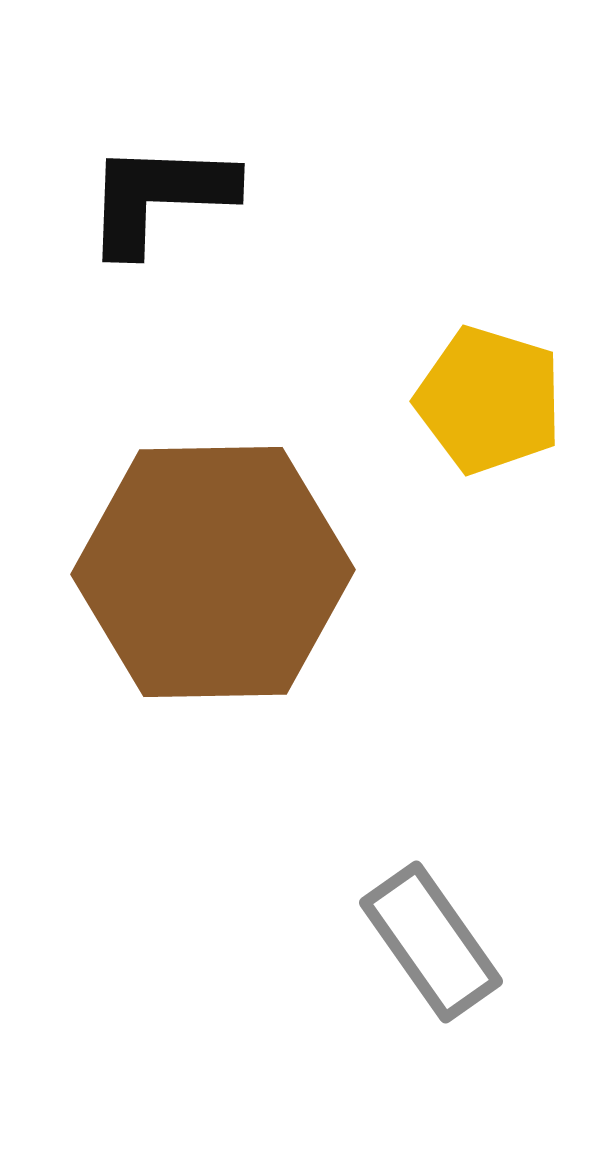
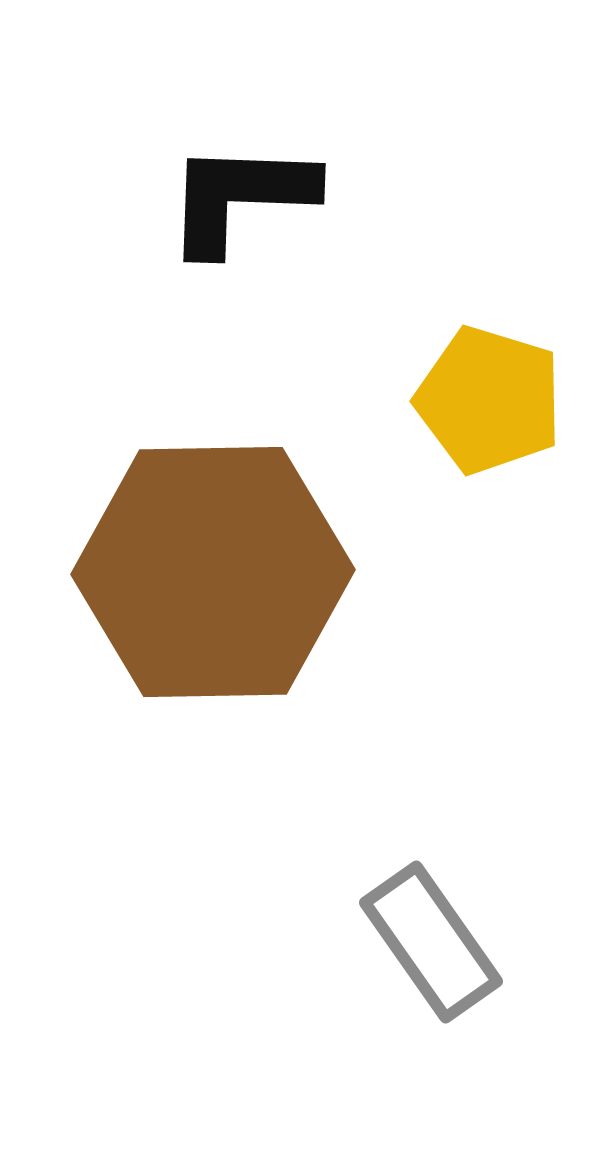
black L-shape: moved 81 px right
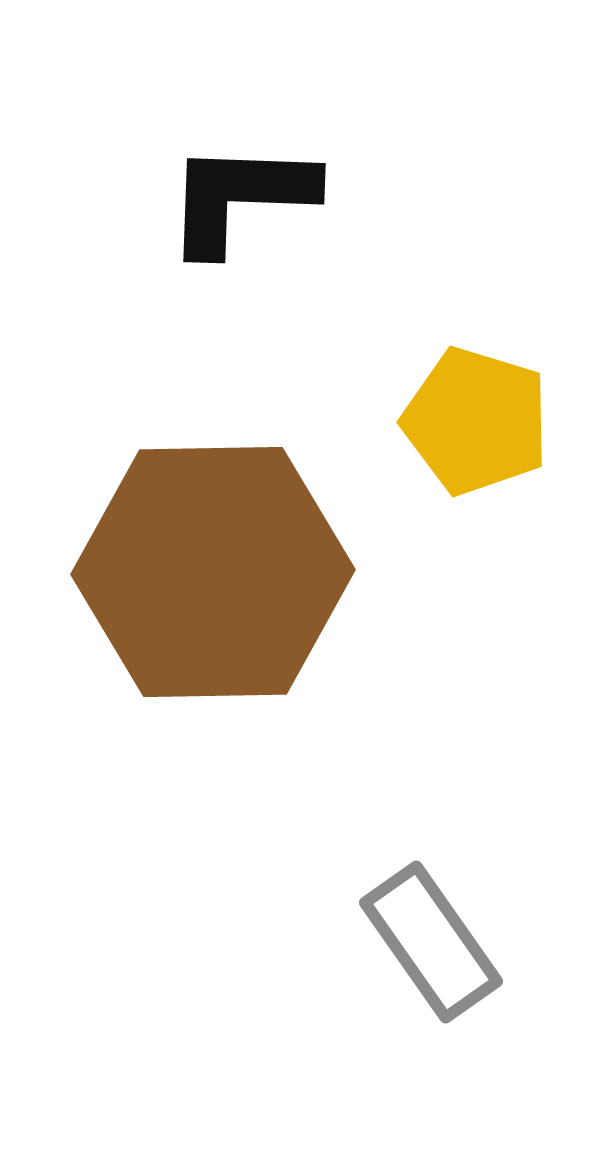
yellow pentagon: moved 13 px left, 21 px down
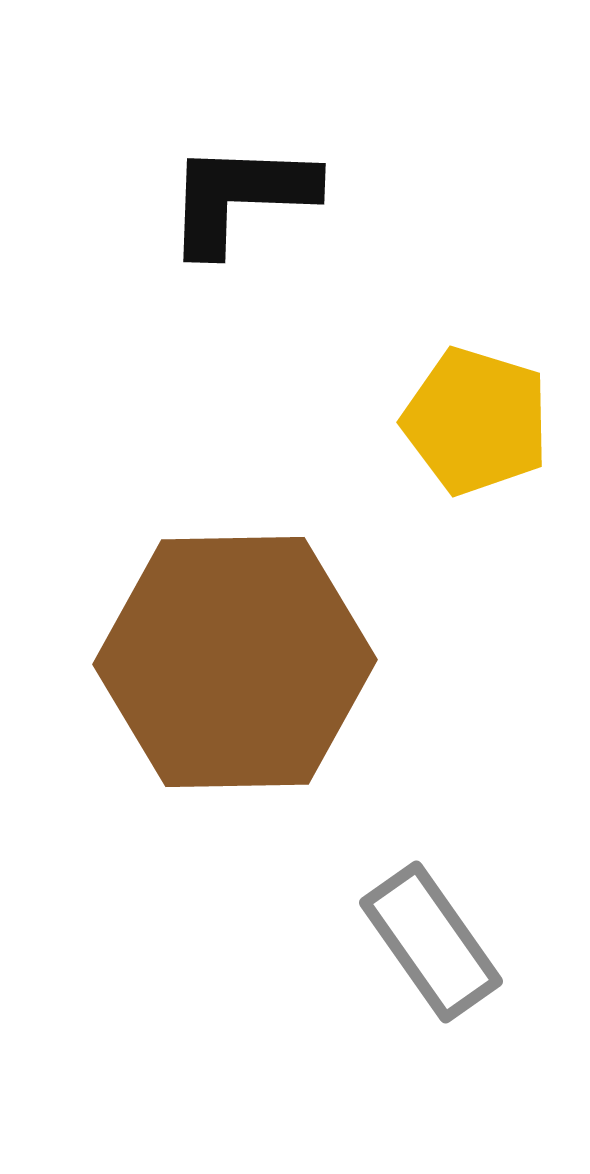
brown hexagon: moved 22 px right, 90 px down
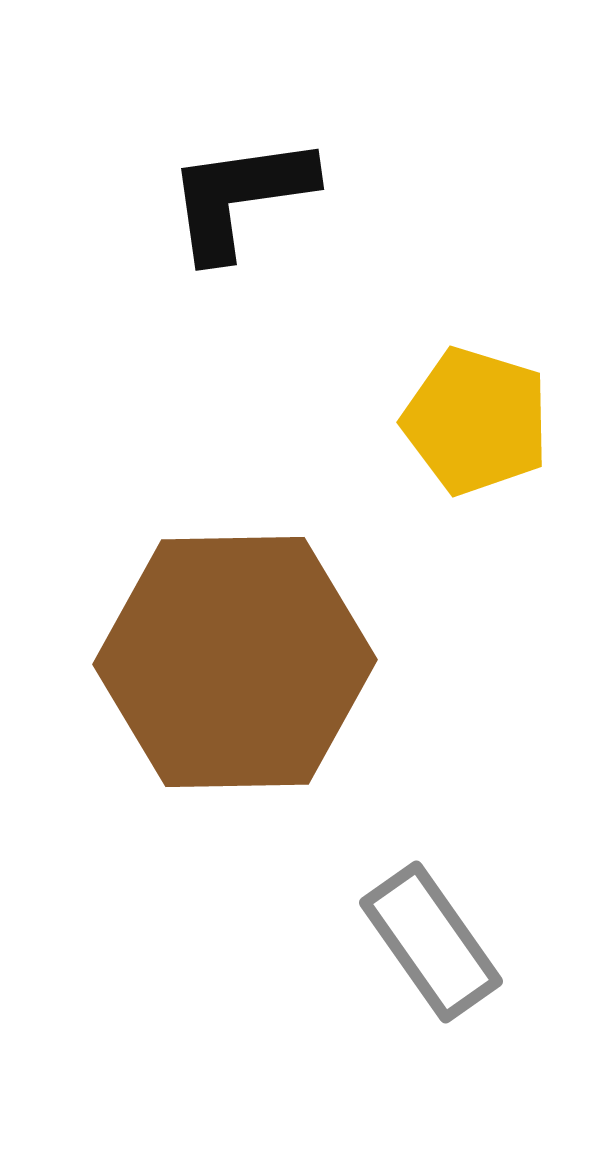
black L-shape: rotated 10 degrees counterclockwise
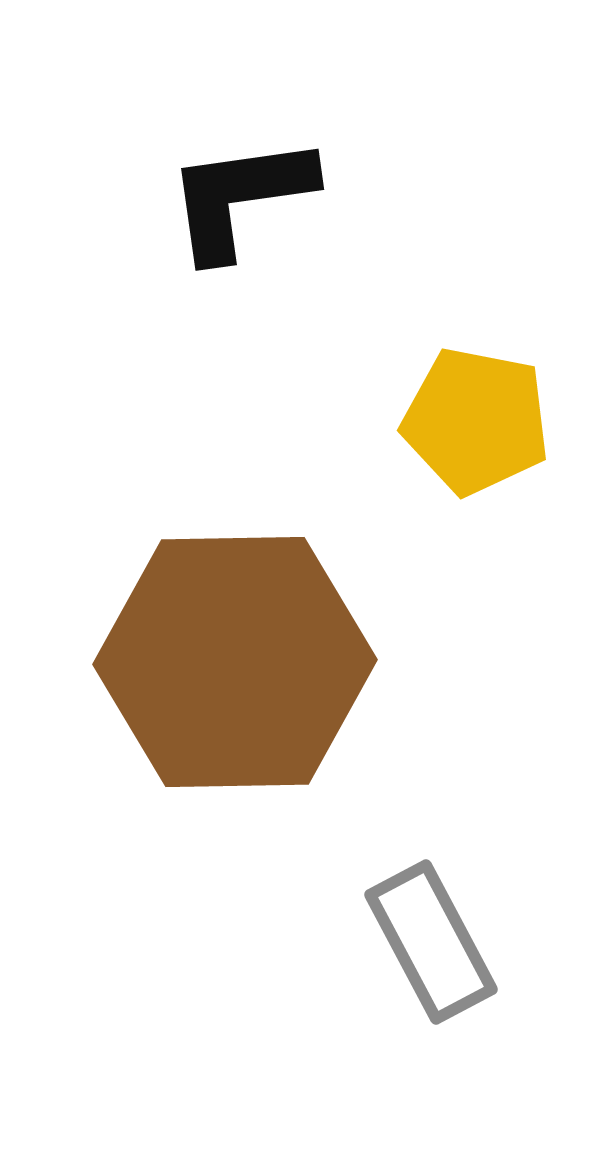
yellow pentagon: rotated 6 degrees counterclockwise
gray rectangle: rotated 7 degrees clockwise
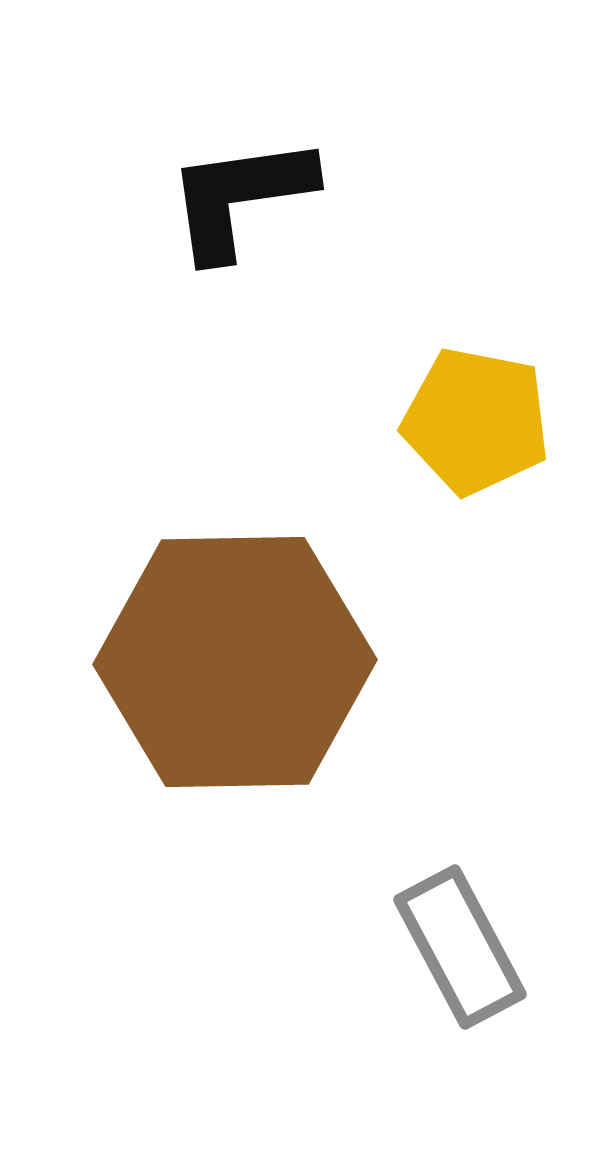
gray rectangle: moved 29 px right, 5 px down
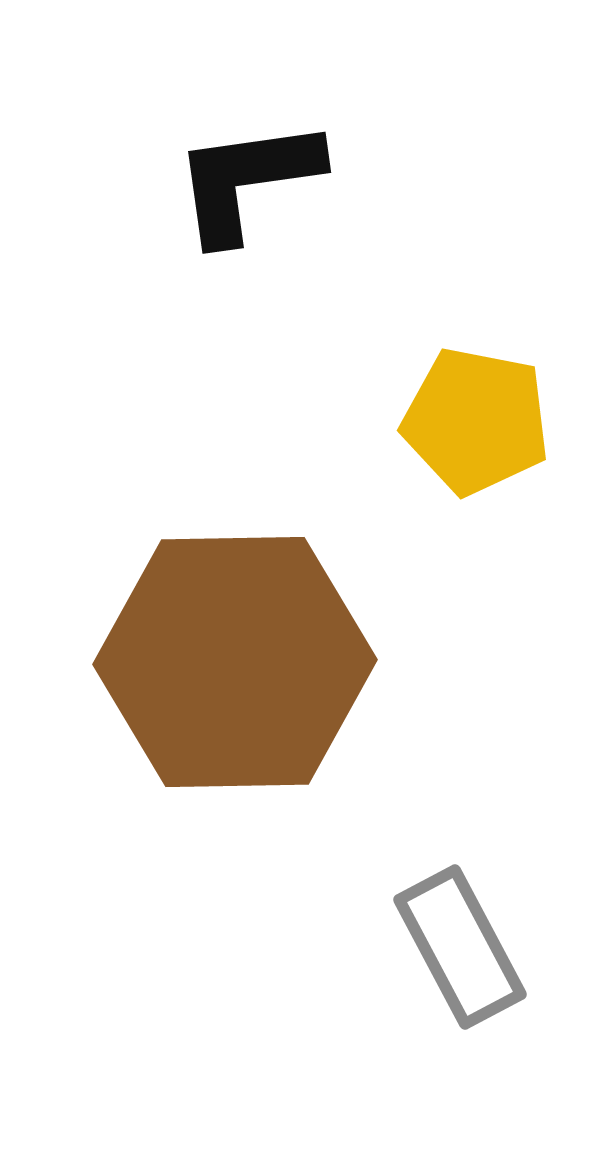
black L-shape: moved 7 px right, 17 px up
